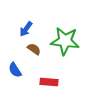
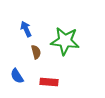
blue arrow: rotated 119 degrees clockwise
brown semicircle: moved 2 px right, 3 px down; rotated 40 degrees clockwise
blue semicircle: moved 2 px right, 6 px down
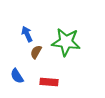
blue arrow: moved 1 px right, 5 px down
green star: moved 1 px right, 1 px down
brown semicircle: rotated 136 degrees counterclockwise
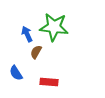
green star: moved 12 px left, 15 px up
blue semicircle: moved 1 px left, 3 px up
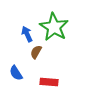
green star: rotated 24 degrees clockwise
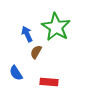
green star: moved 2 px right
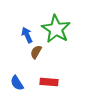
green star: moved 2 px down
blue arrow: moved 1 px down
blue semicircle: moved 1 px right, 10 px down
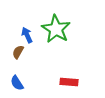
brown semicircle: moved 18 px left
red rectangle: moved 20 px right
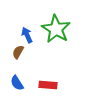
red rectangle: moved 21 px left, 3 px down
